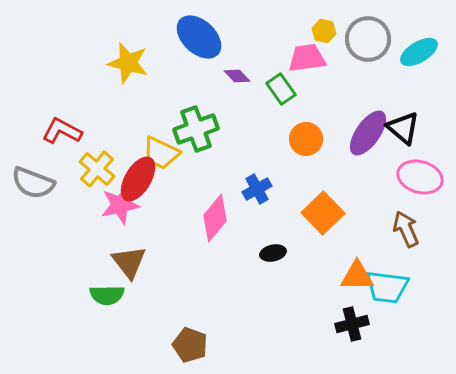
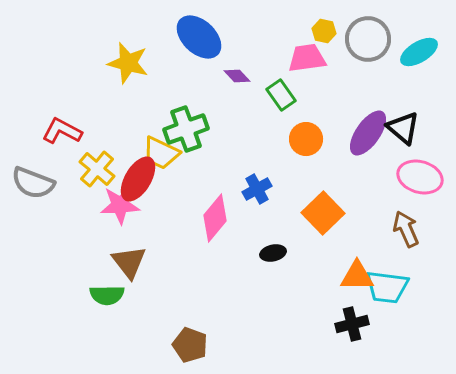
green rectangle: moved 6 px down
green cross: moved 10 px left
pink star: rotated 9 degrees clockwise
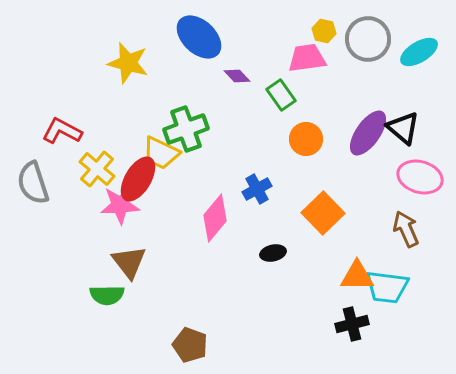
gray semicircle: rotated 51 degrees clockwise
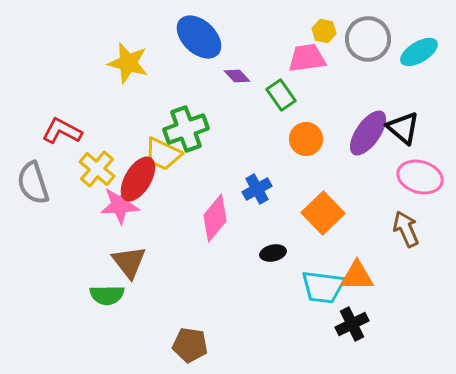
yellow trapezoid: moved 2 px right, 1 px down
cyan trapezoid: moved 64 px left
black cross: rotated 12 degrees counterclockwise
brown pentagon: rotated 12 degrees counterclockwise
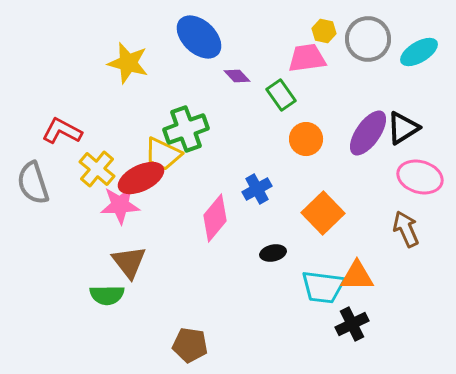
black triangle: rotated 48 degrees clockwise
red ellipse: moved 3 px right, 1 px up; rotated 33 degrees clockwise
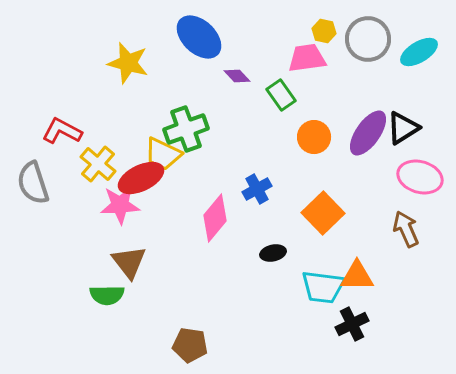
orange circle: moved 8 px right, 2 px up
yellow cross: moved 1 px right, 5 px up
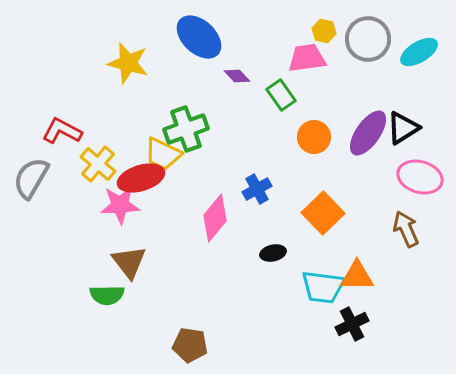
red ellipse: rotated 9 degrees clockwise
gray semicircle: moved 2 px left, 5 px up; rotated 48 degrees clockwise
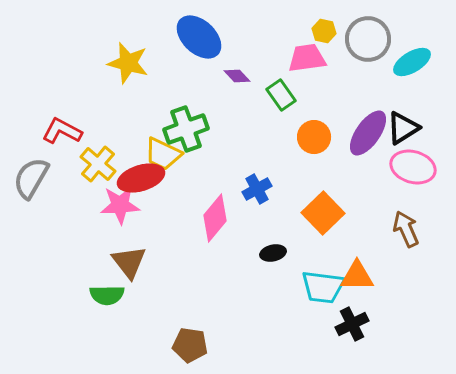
cyan ellipse: moved 7 px left, 10 px down
pink ellipse: moved 7 px left, 10 px up
